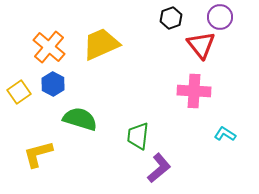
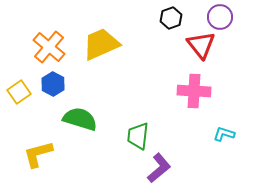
cyan L-shape: moved 1 px left; rotated 15 degrees counterclockwise
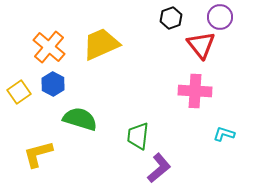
pink cross: moved 1 px right
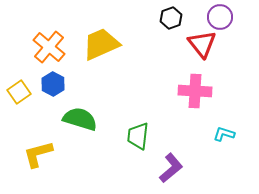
red triangle: moved 1 px right, 1 px up
purple L-shape: moved 12 px right
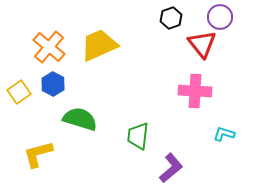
yellow trapezoid: moved 2 px left, 1 px down
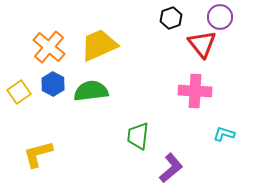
green semicircle: moved 11 px right, 28 px up; rotated 24 degrees counterclockwise
